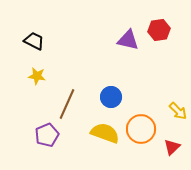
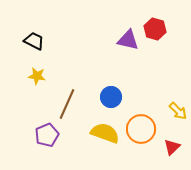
red hexagon: moved 4 px left, 1 px up; rotated 25 degrees clockwise
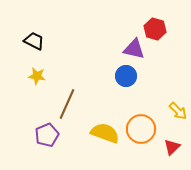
purple triangle: moved 6 px right, 9 px down
blue circle: moved 15 px right, 21 px up
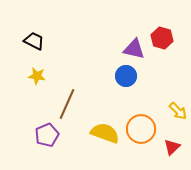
red hexagon: moved 7 px right, 9 px down
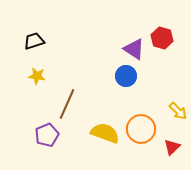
black trapezoid: rotated 45 degrees counterclockwise
purple triangle: rotated 20 degrees clockwise
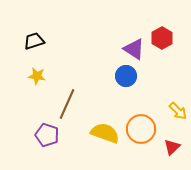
red hexagon: rotated 15 degrees clockwise
purple pentagon: rotated 30 degrees counterclockwise
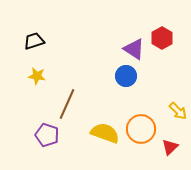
red triangle: moved 2 px left
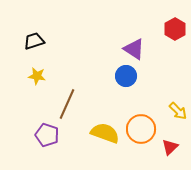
red hexagon: moved 13 px right, 9 px up
